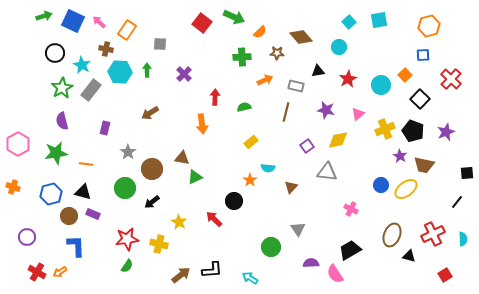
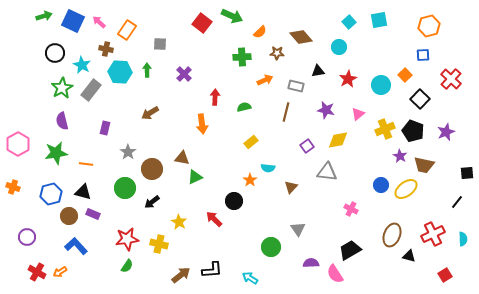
green arrow at (234, 17): moved 2 px left, 1 px up
blue L-shape at (76, 246): rotated 40 degrees counterclockwise
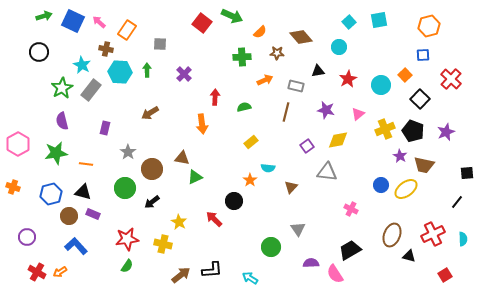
black circle at (55, 53): moved 16 px left, 1 px up
yellow cross at (159, 244): moved 4 px right
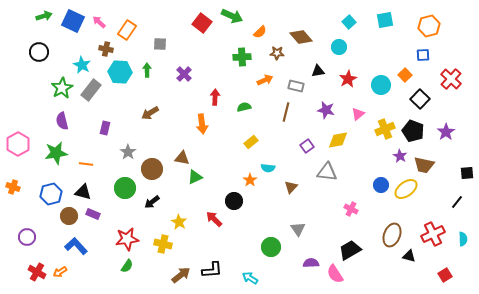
cyan square at (379, 20): moved 6 px right
purple star at (446, 132): rotated 12 degrees counterclockwise
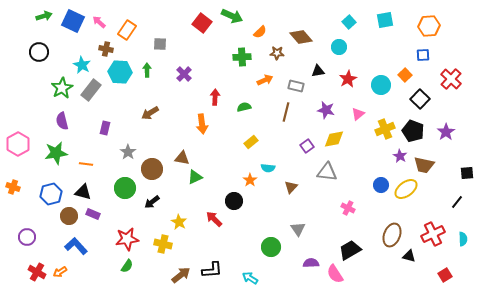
orange hexagon at (429, 26): rotated 10 degrees clockwise
yellow diamond at (338, 140): moved 4 px left, 1 px up
pink cross at (351, 209): moved 3 px left, 1 px up
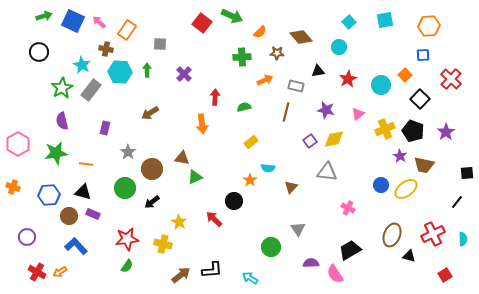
purple square at (307, 146): moved 3 px right, 5 px up
blue hexagon at (51, 194): moved 2 px left, 1 px down; rotated 10 degrees clockwise
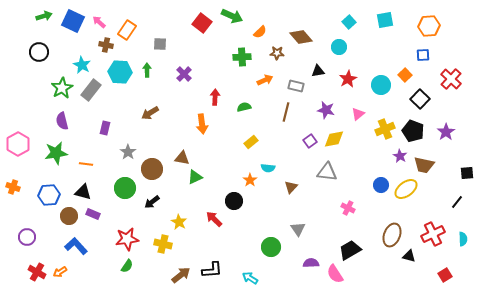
brown cross at (106, 49): moved 4 px up
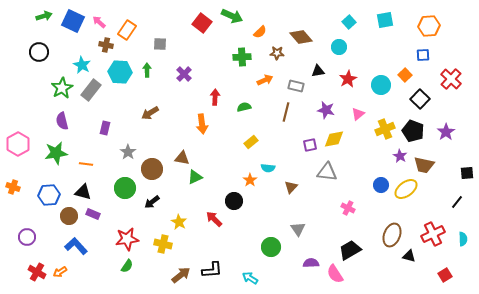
purple square at (310, 141): moved 4 px down; rotated 24 degrees clockwise
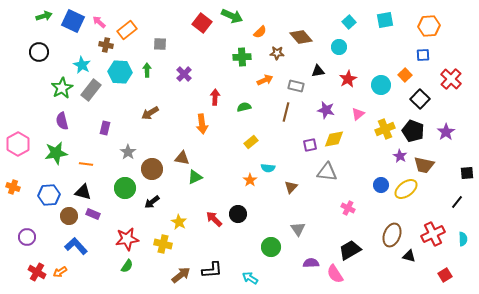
orange rectangle at (127, 30): rotated 18 degrees clockwise
black circle at (234, 201): moved 4 px right, 13 px down
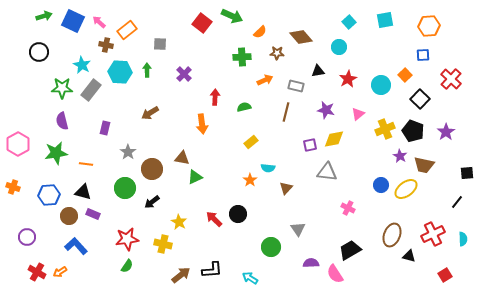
green star at (62, 88): rotated 30 degrees clockwise
brown triangle at (291, 187): moved 5 px left, 1 px down
